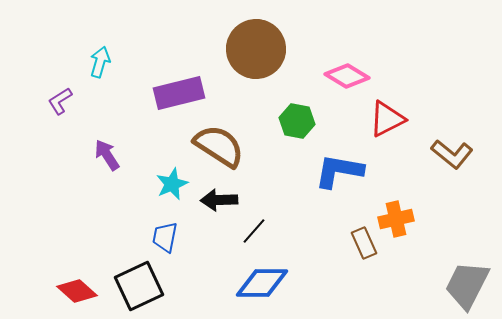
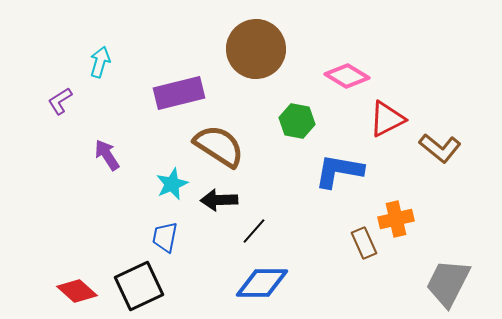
brown L-shape: moved 12 px left, 6 px up
gray trapezoid: moved 19 px left, 2 px up
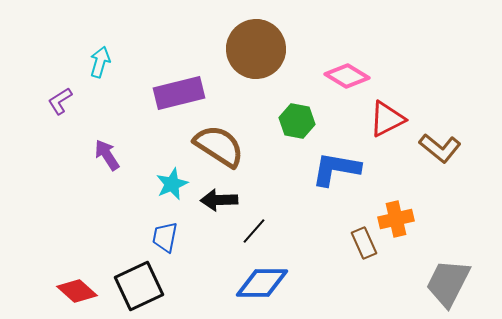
blue L-shape: moved 3 px left, 2 px up
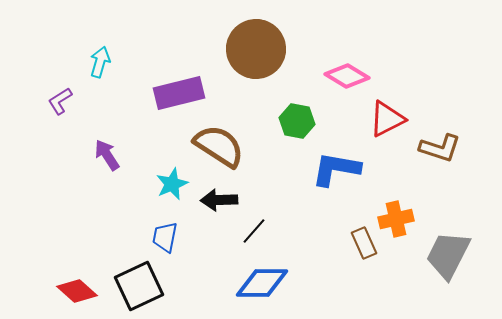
brown L-shape: rotated 21 degrees counterclockwise
gray trapezoid: moved 28 px up
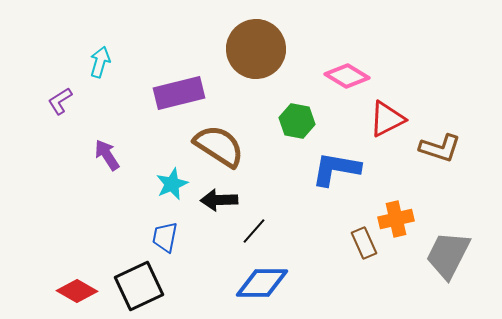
red diamond: rotated 12 degrees counterclockwise
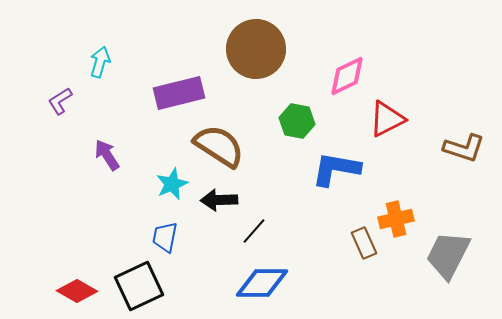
pink diamond: rotated 57 degrees counterclockwise
brown L-shape: moved 24 px right
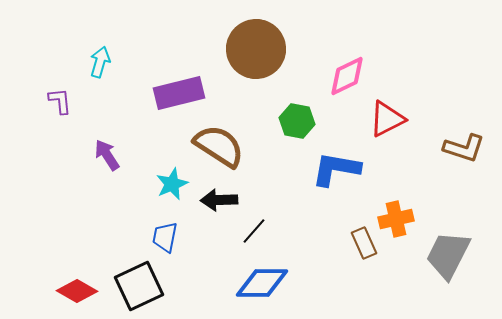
purple L-shape: rotated 116 degrees clockwise
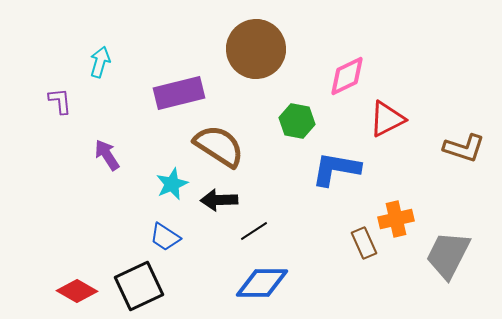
black line: rotated 16 degrees clockwise
blue trapezoid: rotated 68 degrees counterclockwise
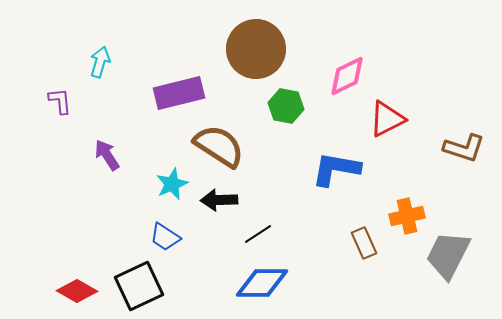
green hexagon: moved 11 px left, 15 px up
orange cross: moved 11 px right, 3 px up
black line: moved 4 px right, 3 px down
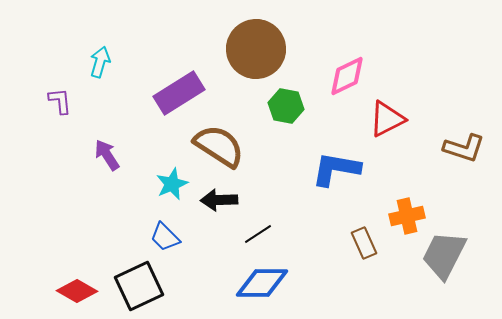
purple rectangle: rotated 18 degrees counterclockwise
blue trapezoid: rotated 12 degrees clockwise
gray trapezoid: moved 4 px left
